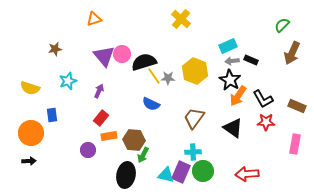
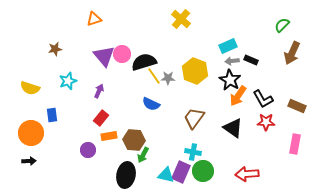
cyan cross: rotated 14 degrees clockwise
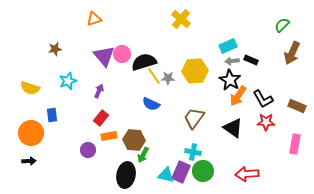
yellow hexagon: rotated 25 degrees counterclockwise
